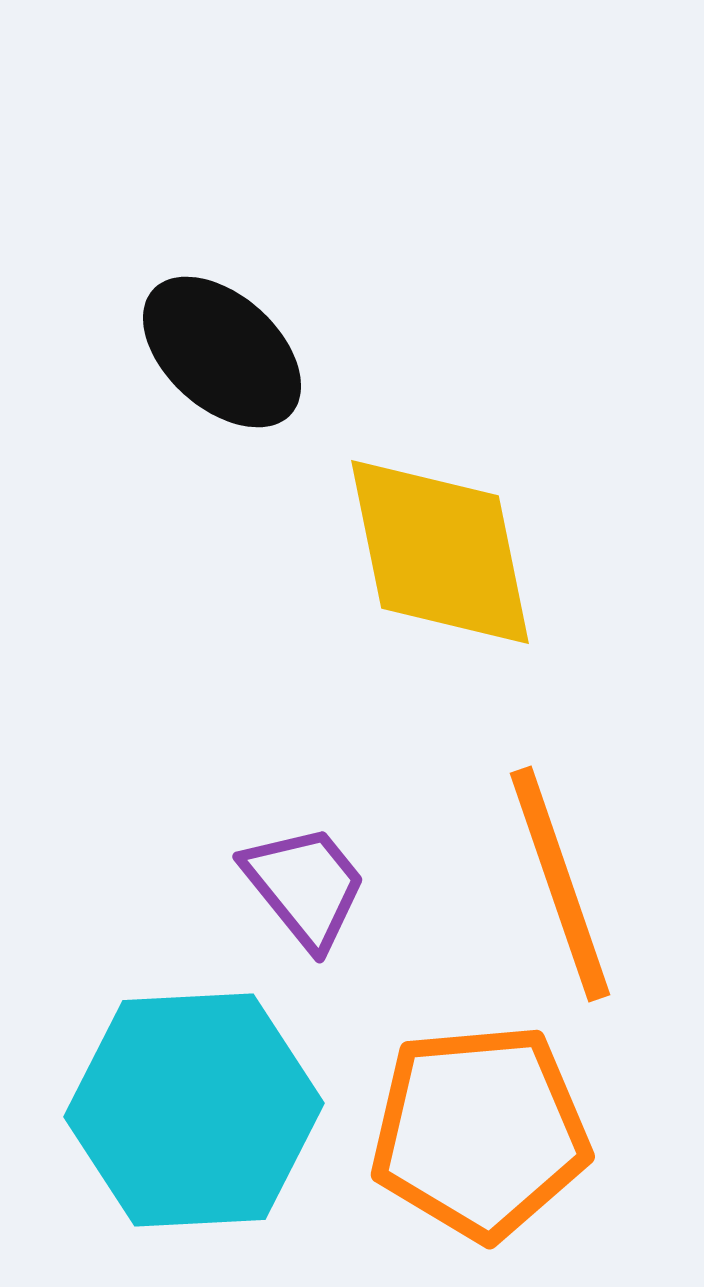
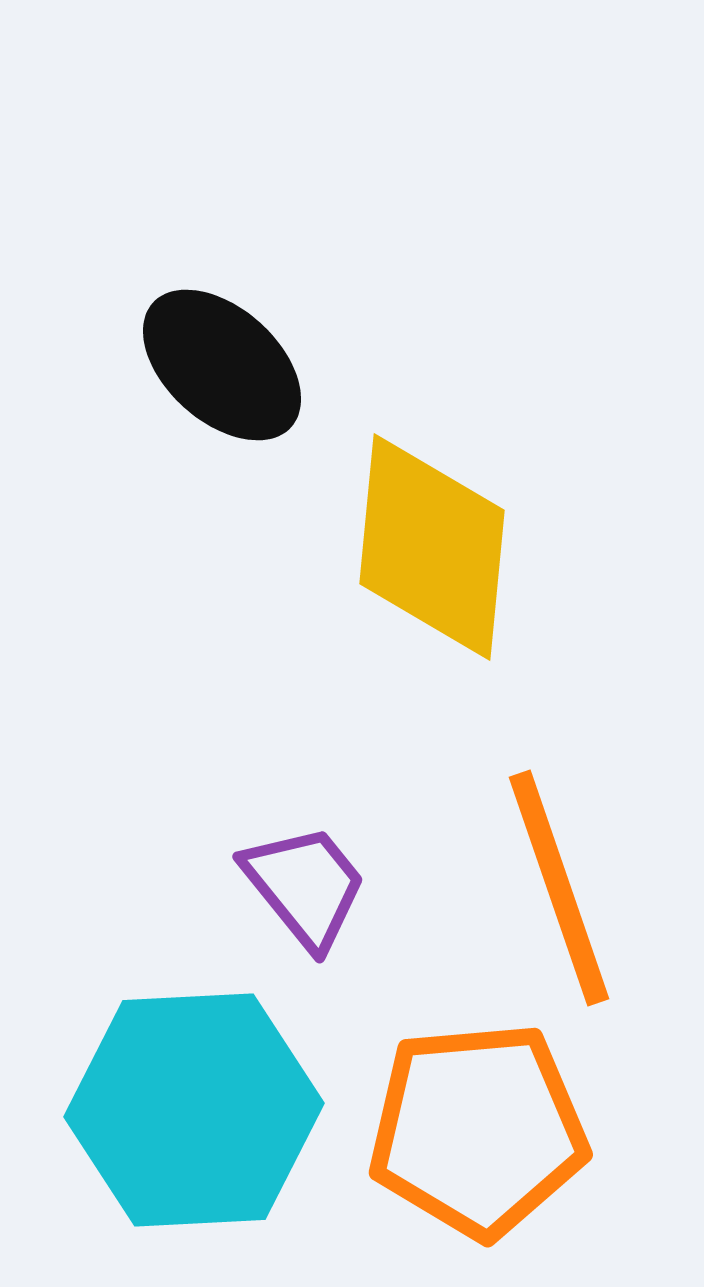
black ellipse: moved 13 px down
yellow diamond: moved 8 px left, 5 px up; rotated 17 degrees clockwise
orange line: moved 1 px left, 4 px down
orange pentagon: moved 2 px left, 2 px up
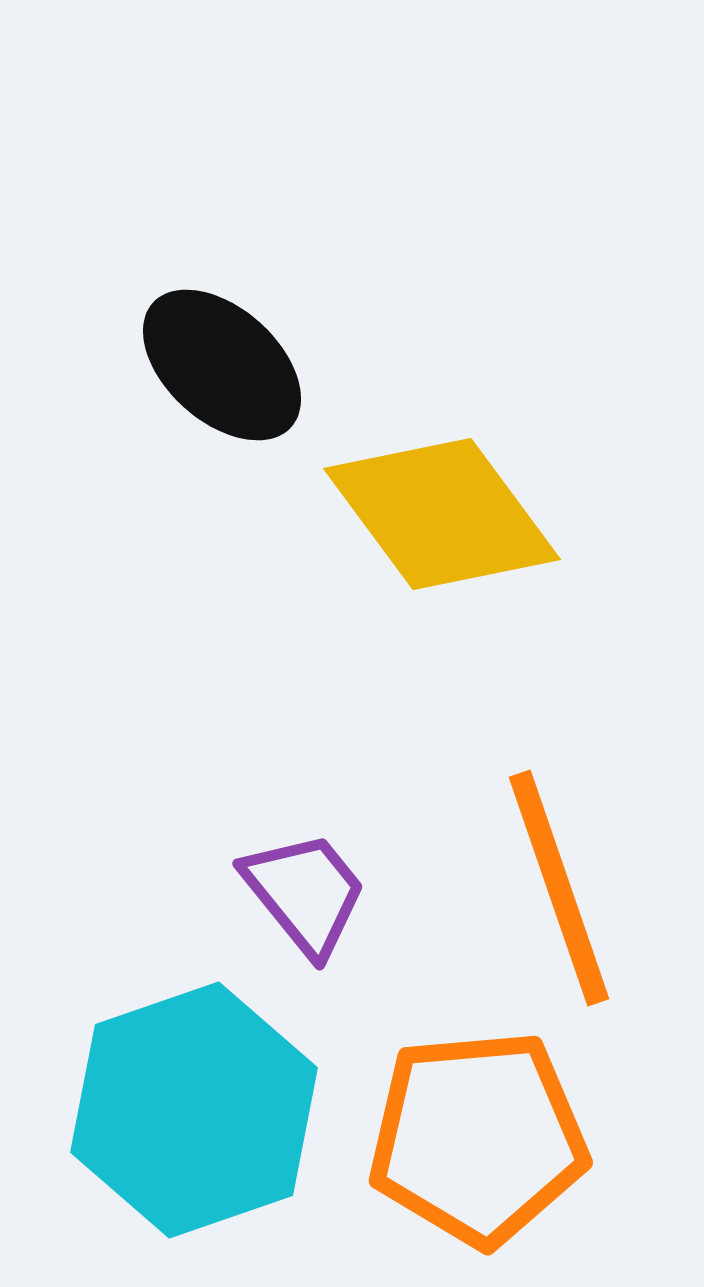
yellow diamond: moved 10 px right, 33 px up; rotated 42 degrees counterclockwise
purple trapezoid: moved 7 px down
cyan hexagon: rotated 16 degrees counterclockwise
orange pentagon: moved 8 px down
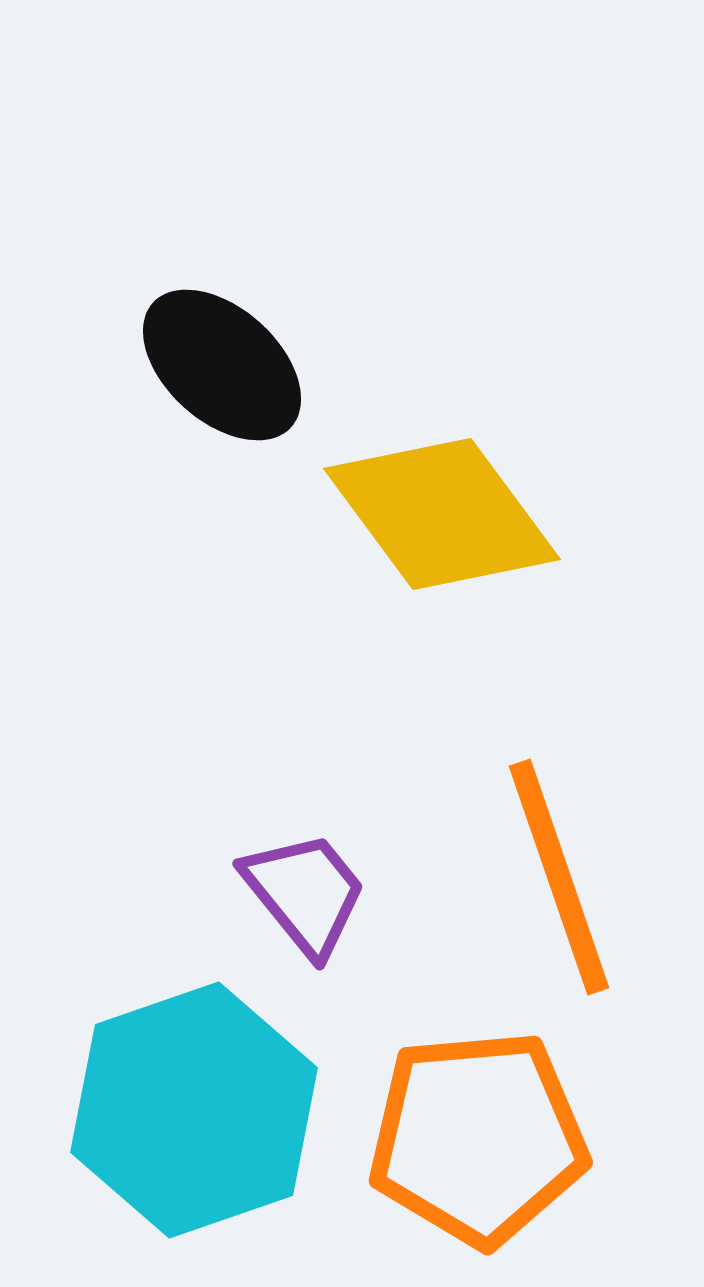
orange line: moved 11 px up
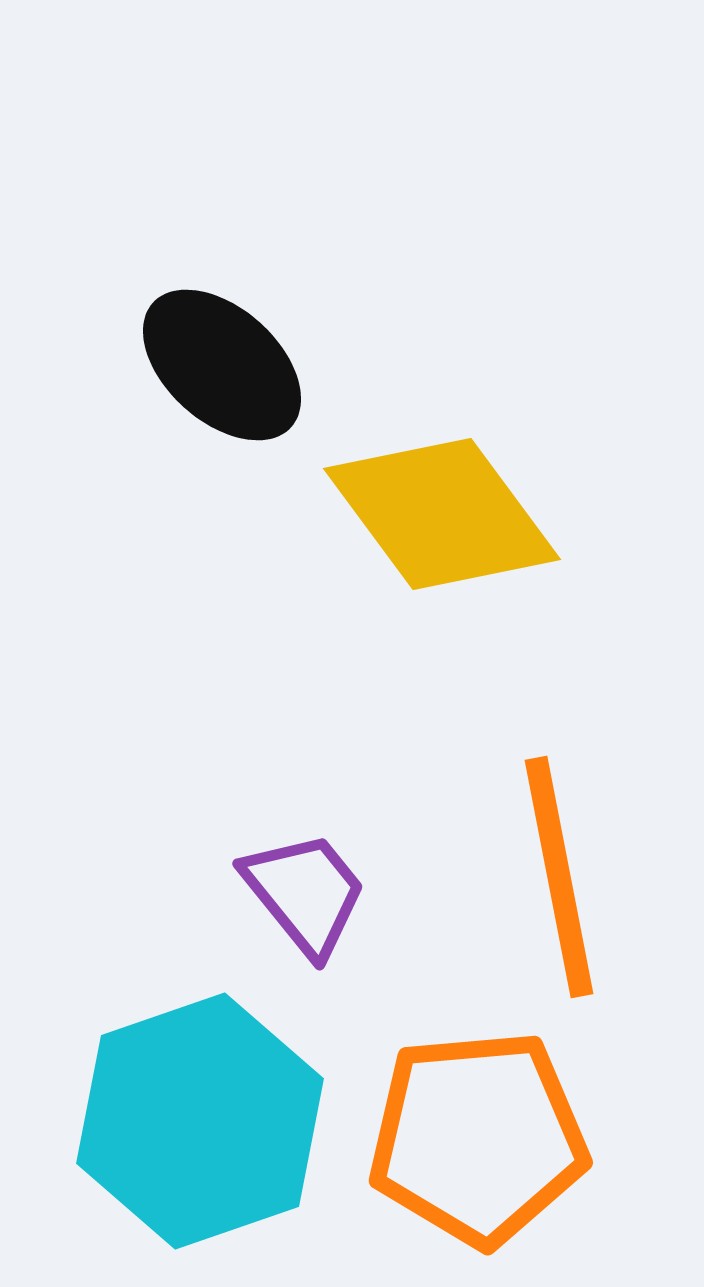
orange line: rotated 8 degrees clockwise
cyan hexagon: moved 6 px right, 11 px down
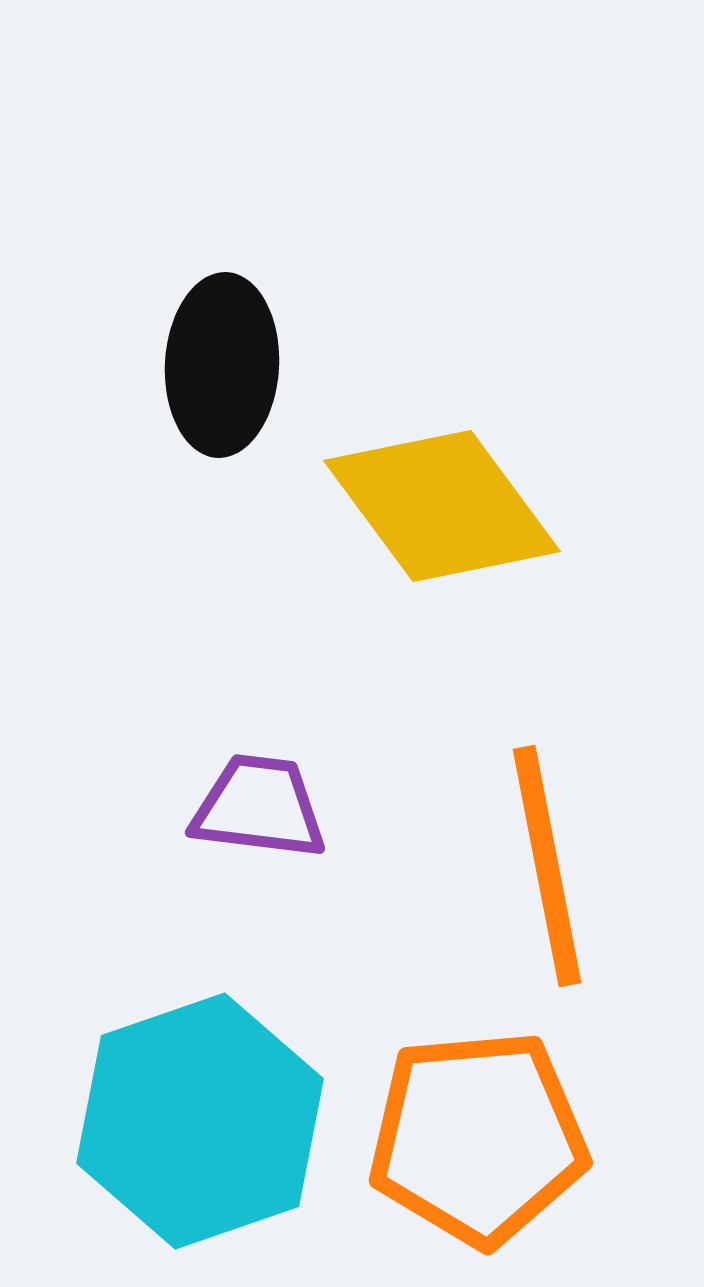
black ellipse: rotated 51 degrees clockwise
yellow diamond: moved 8 px up
orange line: moved 12 px left, 11 px up
purple trapezoid: moved 46 px left, 86 px up; rotated 44 degrees counterclockwise
